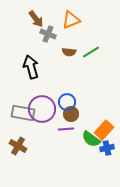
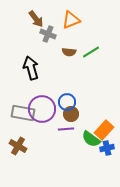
black arrow: moved 1 px down
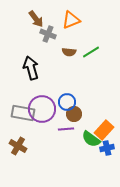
brown circle: moved 3 px right
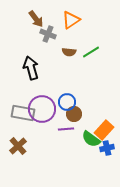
orange triangle: rotated 12 degrees counterclockwise
brown cross: rotated 18 degrees clockwise
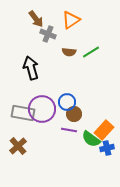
purple line: moved 3 px right, 1 px down; rotated 14 degrees clockwise
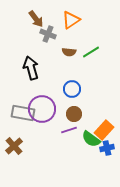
blue circle: moved 5 px right, 13 px up
purple line: rotated 28 degrees counterclockwise
brown cross: moved 4 px left
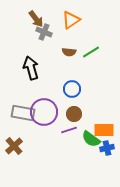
gray cross: moved 4 px left, 2 px up
purple circle: moved 2 px right, 3 px down
orange rectangle: rotated 48 degrees clockwise
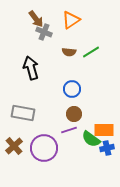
purple circle: moved 36 px down
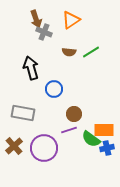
brown arrow: rotated 18 degrees clockwise
blue circle: moved 18 px left
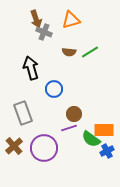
orange triangle: rotated 18 degrees clockwise
green line: moved 1 px left
gray rectangle: rotated 60 degrees clockwise
purple line: moved 2 px up
blue cross: moved 3 px down; rotated 16 degrees counterclockwise
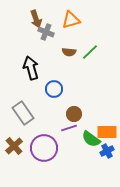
gray cross: moved 2 px right
green line: rotated 12 degrees counterclockwise
gray rectangle: rotated 15 degrees counterclockwise
orange rectangle: moved 3 px right, 2 px down
